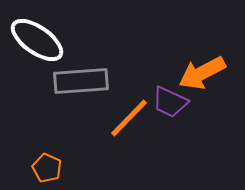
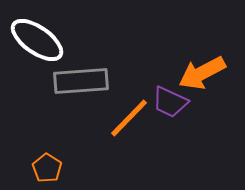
orange pentagon: rotated 8 degrees clockwise
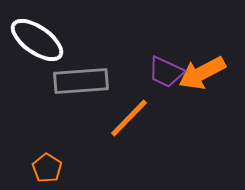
purple trapezoid: moved 4 px left, 30 px up
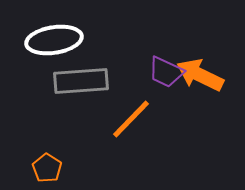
white ellipse: moved 17 px right; rotated 44 degrees counterclockwise
orange arrow: moved 2 px left, 2 px down; rotated 54 degrees clockwise
orange line: moved 2 px right, 1 px down
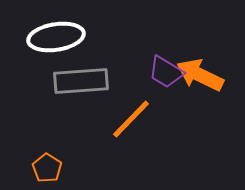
white ellipse: moved 2 px right, 3 px up
purple trapezoid: rotated 6 degrees clockwise
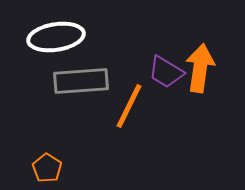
orange arrow: moved 7 px up; rotated 72 degrees clockwise
orange line: moved 2 px left, 13 px up; rotated 18 degrees counterclockwise
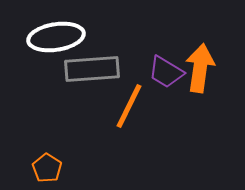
gray rectangle: moved 11 px right, 12 px up
